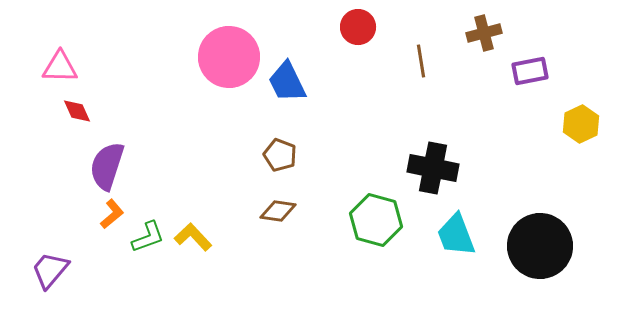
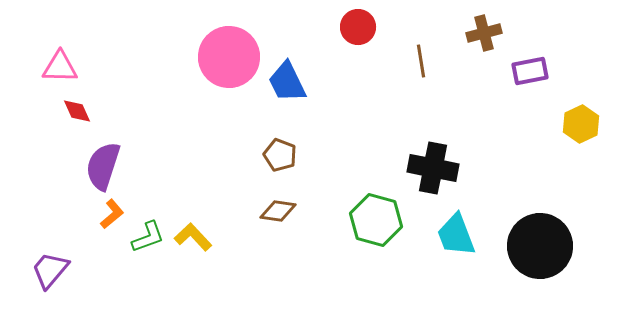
purple semicircle: moved 4 px left
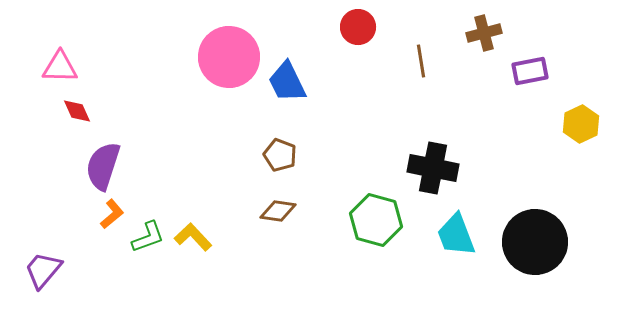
black circle: moved 5 px left, 4 px up
purple trapezoid: moved 7 px left
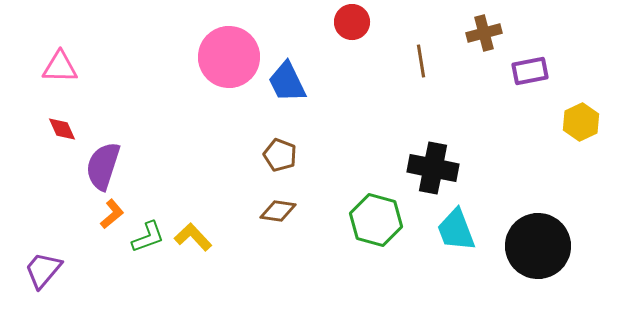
red circle: moved 6 px left, 5 px up
red diamond: moved 15 px left, 18 px down
yellow hexagon: moved 2 px up
cyan trapezoid: moved 5 px up
black circle: moved 3 px right, 4 px down
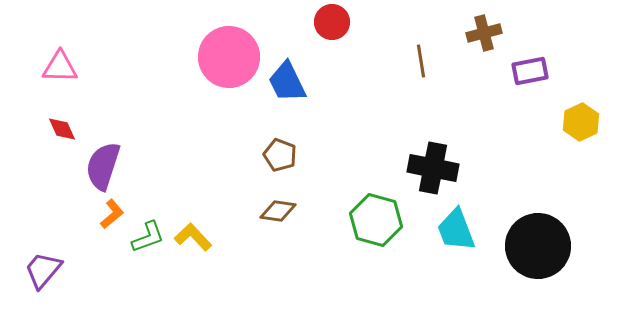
red circle: moved 20 px left
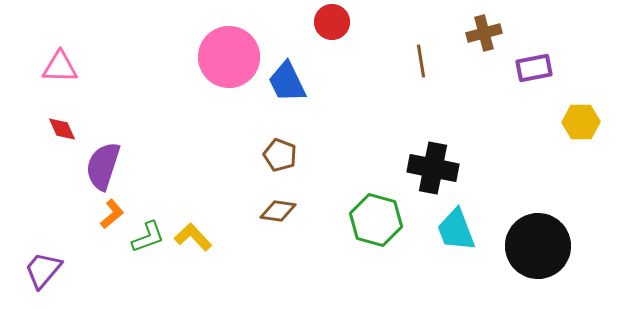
purple rectangle: moved 4 px right, 3 px up
yellow hexagon: rotated 24 degrees clockwise
